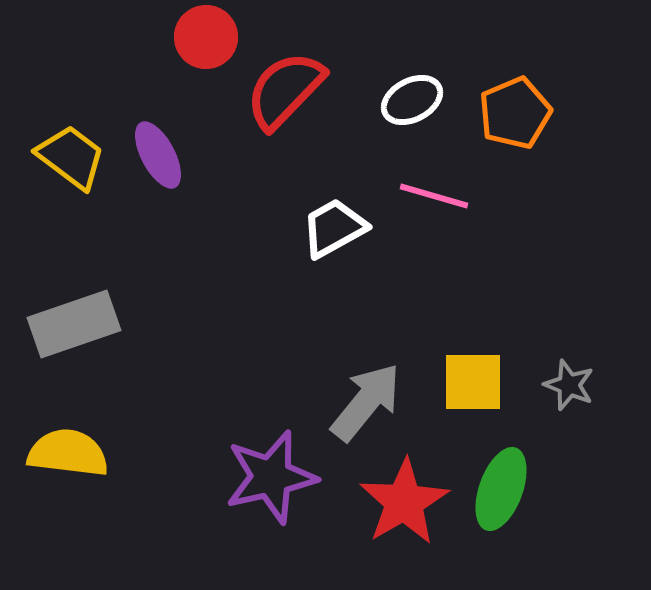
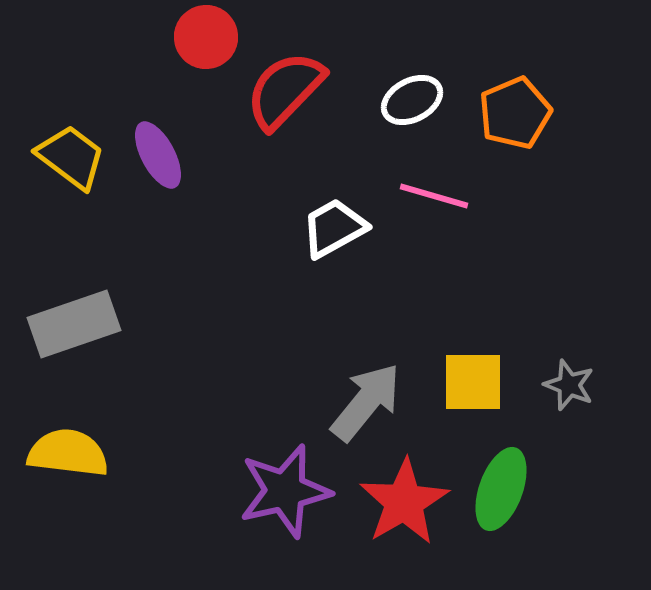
purple star: moved 14 px right, 14 px down
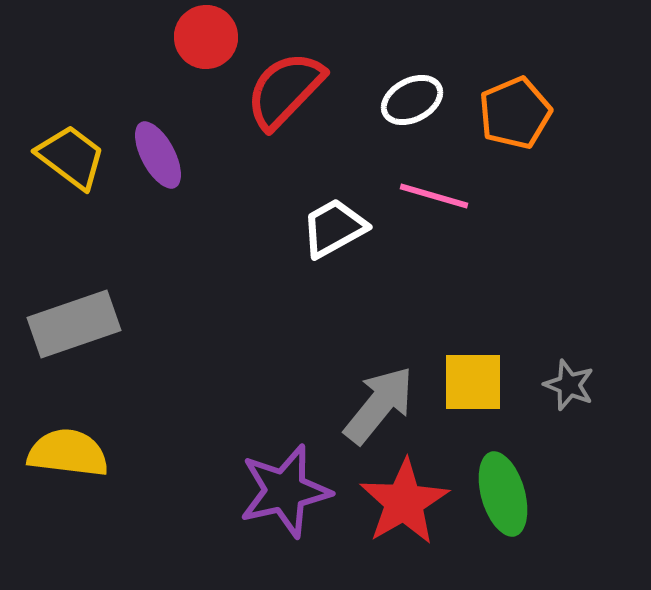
gray arrow: moved 13 px right, 3 px down
green ellipse: moved 2 px right, 5 px down; rotated 36 degrees counterclockwise
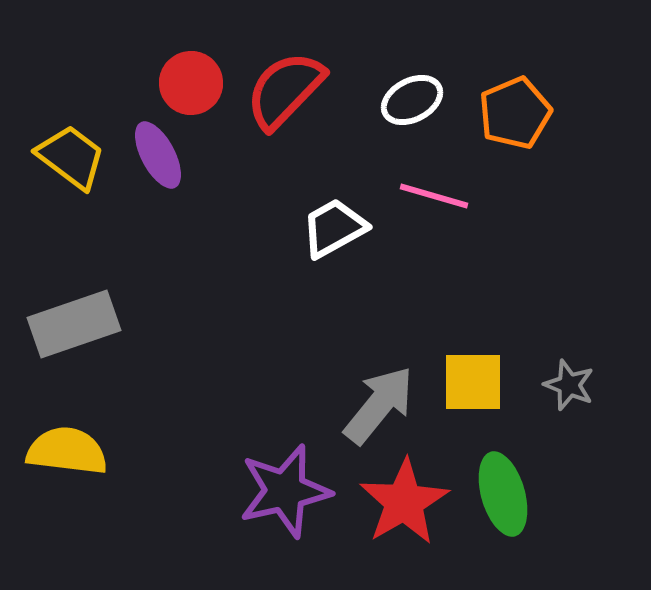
red circle: moved 15 px left, 46 px down
yellow semicircle: moved 1 px left, 2 px up
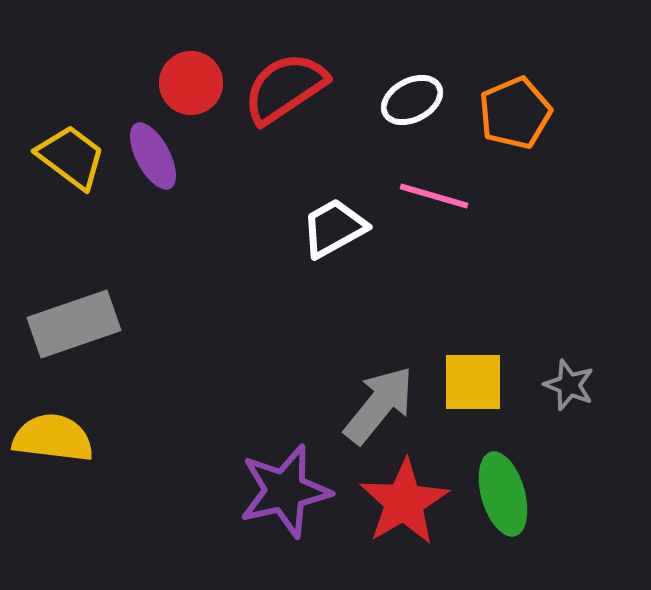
red semicircle: moved 2 px up; rotated 12 degrees clockwise
purple ellipse: moved 5 px left, 1 px down
yellow semicircle: moved 14 px left, 13 px up
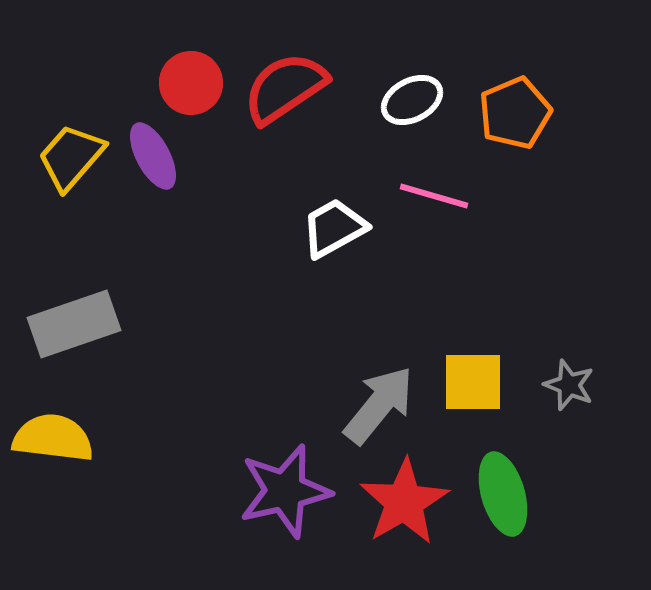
yellow trapezoid: rotated 86 degrees counterclockwise
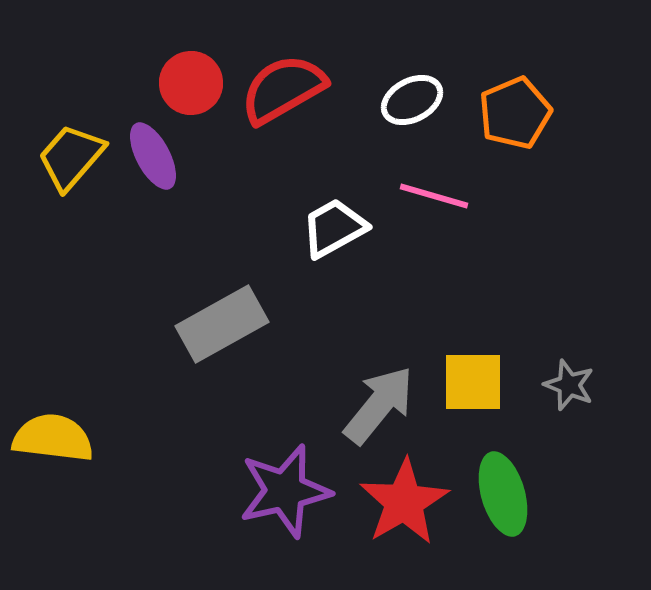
red semicircle: moved 2 px left, 1 px down; rotated 4 degrees clockwise
gray rectangle: moved 148 px right; rotated 10 degrees counterclockwise
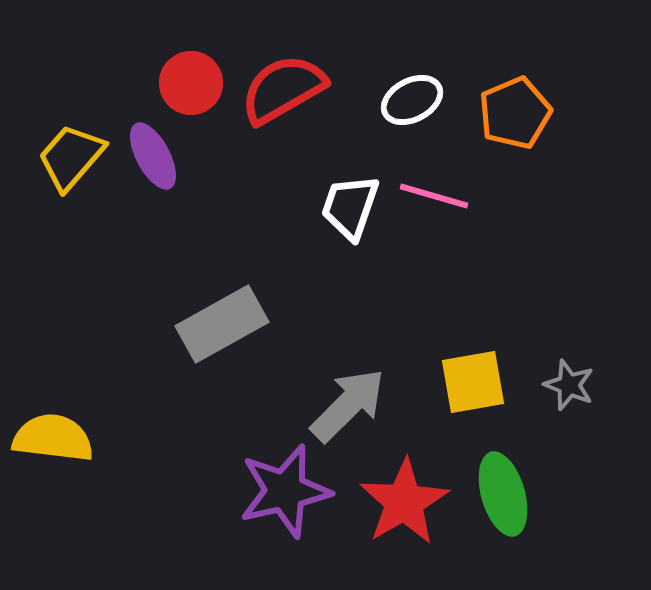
white trapezoid: moved 16 px right, 21 px up; rotated 42 degrees counterclockwise
yellow square: rotated 10 degrees counterclockwise
gray arrow: moved 31 px left; rotated 6 degrees clockwise
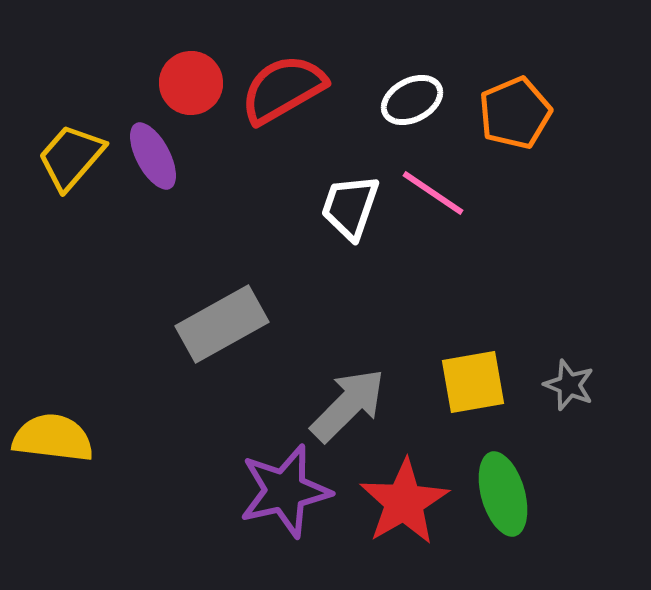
pink line: moved 1 px left, 3 px up; rotated 18 degrees clockwise
